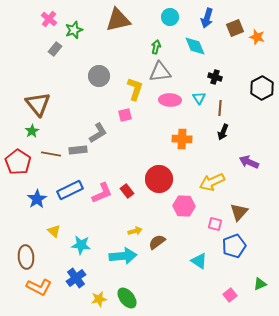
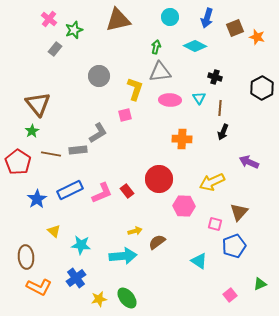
cyan diamond at (195, 46): rotated 40 degrees counterclockwise
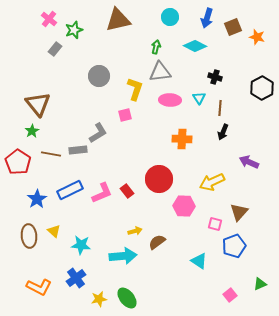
brown square at (235, 28): moved 2 px left, 1 px up
brown ellipse at (26, 257): moved 3 px right, 21 px up
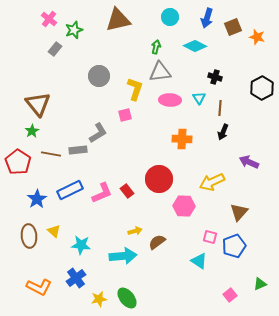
pink square at (215, 224): moved 5 px left, 13 px down
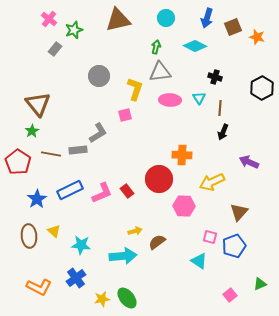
cyan circle at (170, 17): moved 4 px left, 1 px down
orange cross at (182, 139): moved 16 px down
yellow star at (99, 299): moved 3 px right
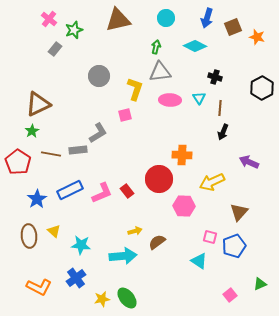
brown triangle at (38, 104): rotated 44 degrees clockwise
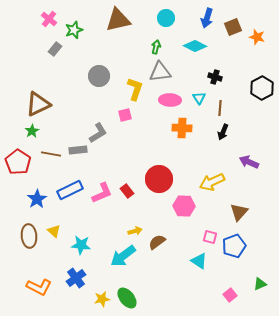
orange cross at (182, 155): moved 27 px up
cyan arrow at (123, 256): rotated 148 degrees clockwise
